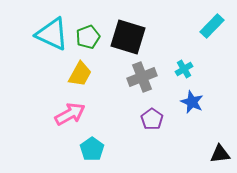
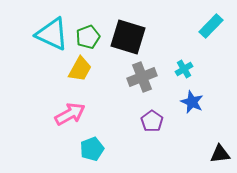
cyan rectangle: moved 1 px left
yellow trapezoid: moved 5 px up
purple pentagon: moved 2 px down
cyan pentagon: rotated 15 degrees clockwise
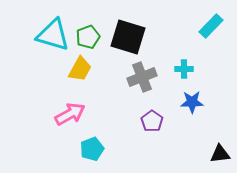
cyan triangle: moved 1 px right, 1 px down; rotated 9 degrees counterclockwise
cyan cross: rotated 30 degrees clockwise
blue star: rotated 25 degrees counterclockwise
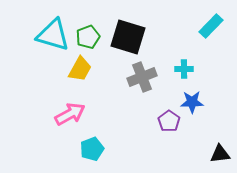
purple pentagon: moved 17 px right
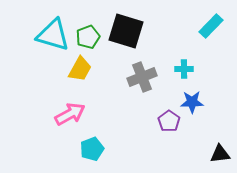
black square: moved 2 px left, 6 px up
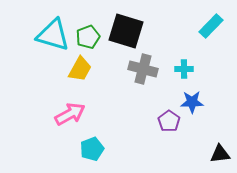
gray cross: moved 1 px right, 8 px up; rotated 36 degrees clockwise
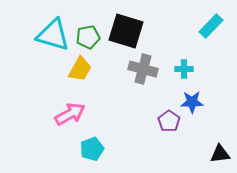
green pentagon: rotated 10 degrees clockwise
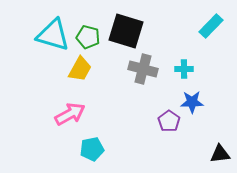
green pentagon: rotated 25 degrees clockwise
cyan pentagon: rotated 10 degrees clockwise
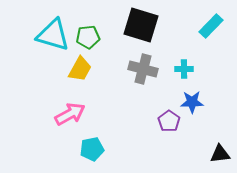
black square: moved 15 px right, 6 px up
green pentagon: rotated 20 degrees counterclockwise
